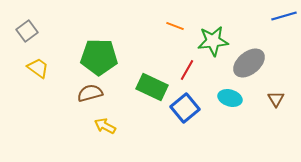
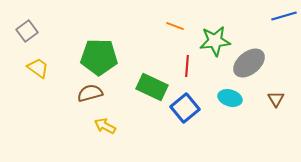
green star: moved 2 px right
red line: moved 4 px up; rotated 25 degrees counterclockwise
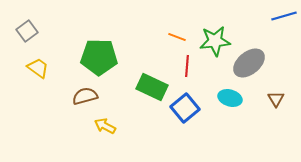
orange line: moved 2 px right, 11 px down
brown semicircle: moved 5 px left, 3 px down
